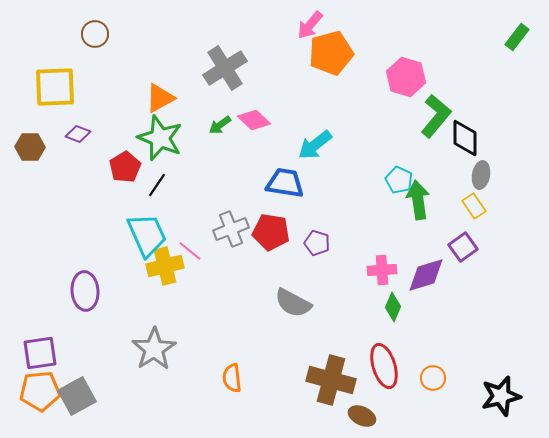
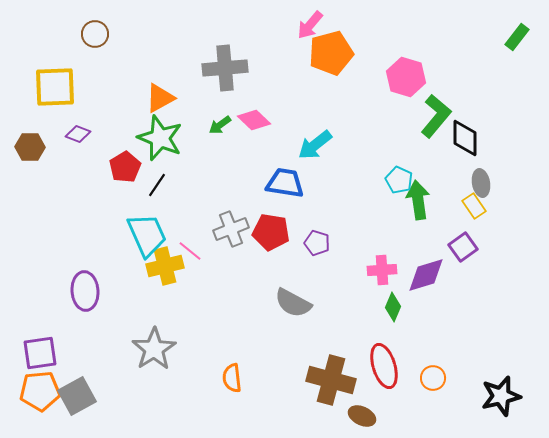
gray cross at (225, 68): rotated 27 degrees clockwise
gray ellipse at (481, 175): moved 8 px down; rotated 20 degrees counterclockwise
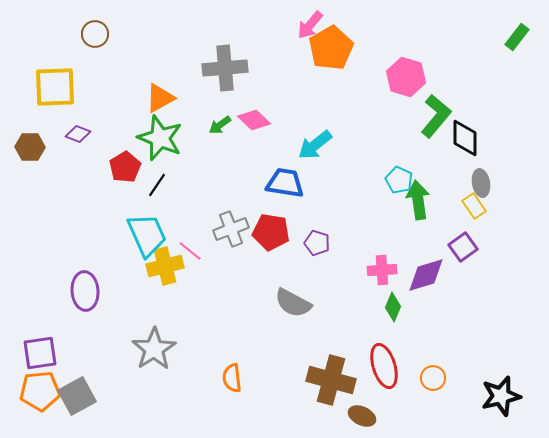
orange pentagon at (331, 53): moved 5 px up; rotated 15 degrees counterclockwise
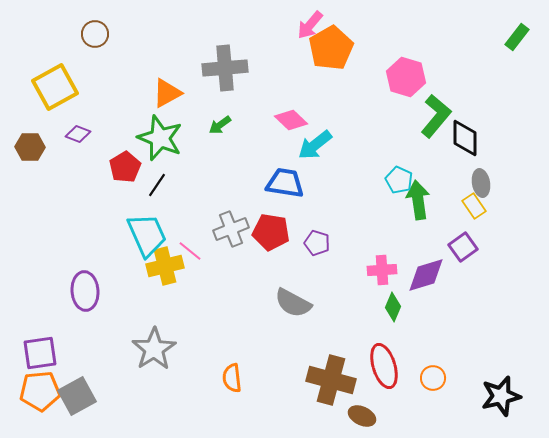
yellow square at (55, 87): rotated 27 degrees counterclockwise
orange triangle at (160, 98): moved 7 px right, 5 px up
pink diamond at (254, 120): moved 37 px right
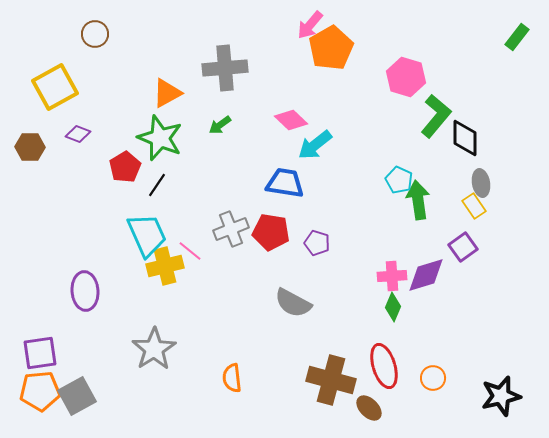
pink cross at (382, 270): moved 10 px right, 6 px down
brown ellipse at (362, 416): moved 7 px right, 8 px up; rotated 20 degrees clockwise
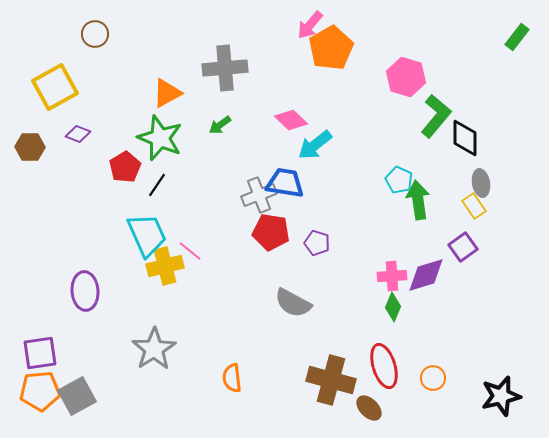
gray cross at (231, 229): moved 28 px right, 34 px up
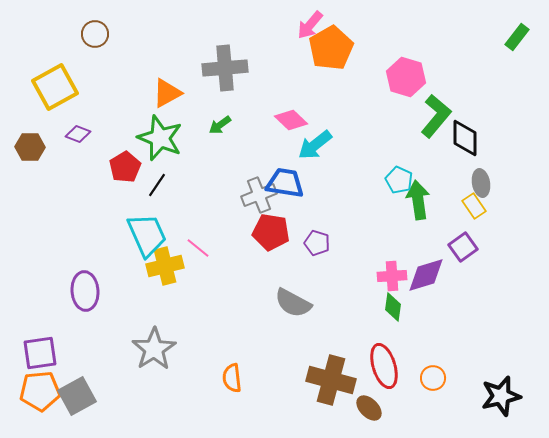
pink line at (190, 251): moved 8 px right, 3 px up
green diamond at (393, 307): rotated 16 degrees counterclockwise
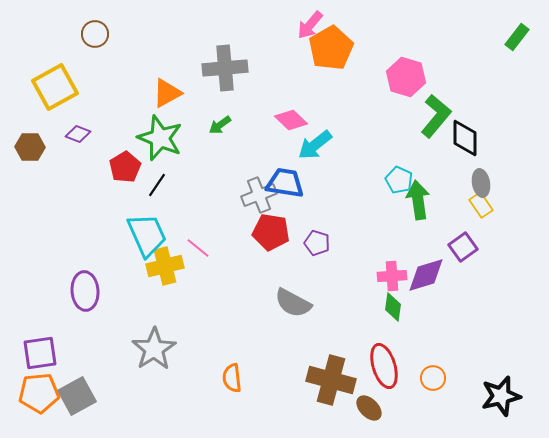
yellow rectangle at (474, 206): moved 7 px right, 1 px up
orange pentagon at (40, 391): moved 1 px left, 2 px down
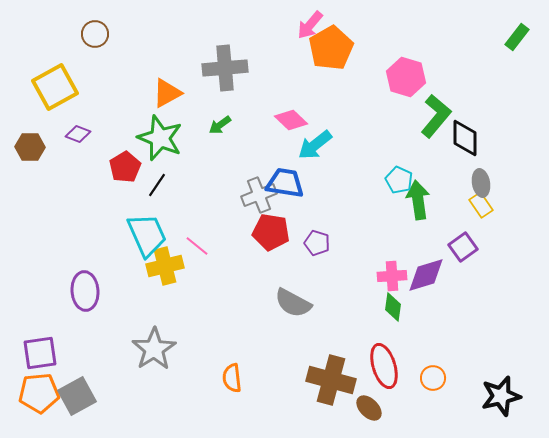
pink line at (198, 248): moved 1 px left, 2 px up
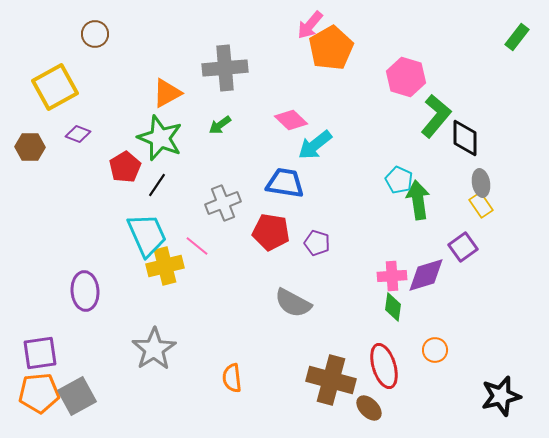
gray cross at (259, 195): moved 36 px left, 8 px down
orange circle at (433, 378): moved 2 px right, 28 px up
